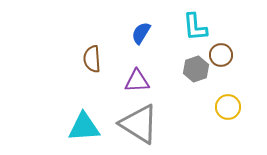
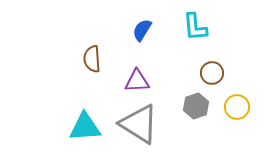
blue semicircle: moved 1 px right, 3 px up
brown circle: moved 9 px left, 18 px down
gray hexagon: moved 37 px down
yellow circle: moved 9 px right
cyan triangle: moved 1 px right
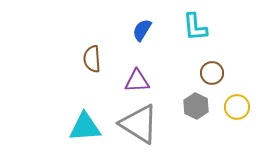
gray hexagon: rotated 15 degrees counterclockwise
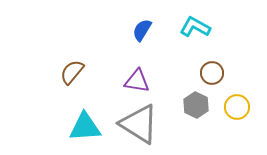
cyan L-shape: rotated 124 degrees clockwise
brown semicircle: moved 20 px left, 13 px down; rotated 44 degrees clockwise
purple triangle: rotated 12 degrees clockwise
gray hexagon: moved 1 px up
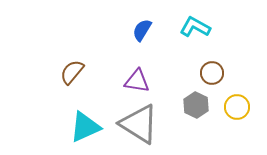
cyan triangle: rotated 20 degrees counterclockwise
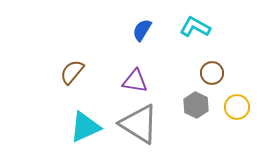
purple triangle: moved 2 px left
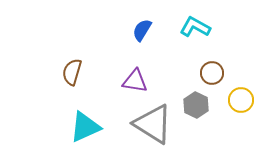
brown semicircle: rotated 24 degrees counterclockwise
yellow circle: moved 4 px right, 7 px up
gray triangle: moved 14 px right
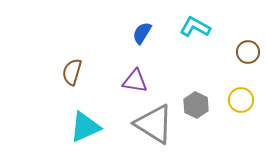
blue semicircle: moved 3 px down
brown circle: moved 36 px right, 21 px up
gray triangle: moved 1 px right
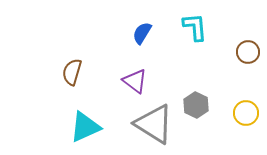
cyan L-shape: rotated 56 degrees clockwise
purple triangle: rotated 28 degrees clockwise
yellow circle: moved 5 px right, 13 px down
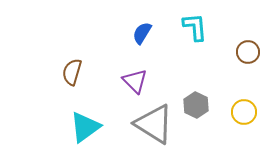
purple triangle: rotated 8 degrees clockwise
yellow circle: moved 2 px left, 1 px up
cyan triangle: rotated 12 degrees counterclockwise
